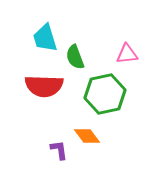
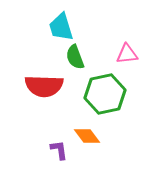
cyan trapezoid: moved 16 px right, 11 px up
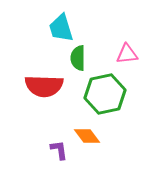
cyan trapezoid: moved 1 px down
green semicircle: moved 3 px right, 1 px down; rotated 20 degrees clockwise
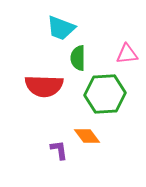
cyan trapezoid: rotated 52 degrees counterclockwise
green hexagon: rotated 9 degrees clockwise
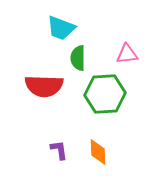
orange diamond: moved 11 px right, 16 px down; rotated 36 degrees clockwise
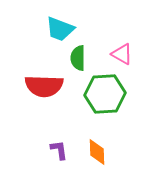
cyan trapezoid: moved 1 px left, 1 px down
pink triangle: moved 5 px left; rotated 35 degrees clockwise
orange diamond: moved 1 px left
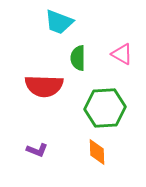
cyan trapezoid: moved 1 px left, 7 px up
green hexagon: moved 14 px down
purple L-shape: moved 22 px left; rotated 120 degrees clockwise
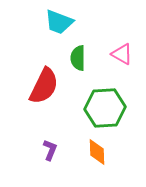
red semicircle: rotated 66 degrees counterclockwise
purple L-shape: moved 13 px right; rotated 90 degrees counterclockwise
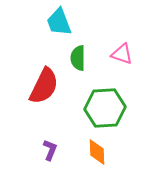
cyan trapezoid: rotated 48 degrees clockwise
pink triangle: rotated 10 degrees counterclockwise
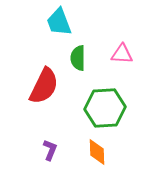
pink triangle: rotated 15 degrees counterclockwise
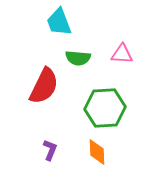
green semicircle: rotated 85 degrees counterclockwise
